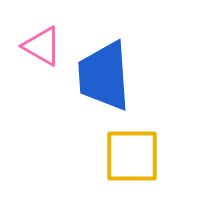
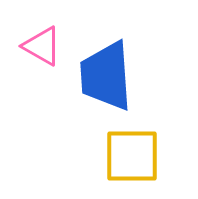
blue trapezoid: moved 2 px right
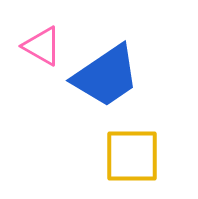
blue trapezoid: rotated 120 degrees counterclockwise
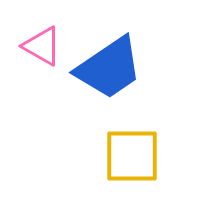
blue trapezoid: moved 3 px right, 8 px up
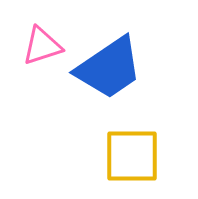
pink triangle: rotated 48 degrees counterclockwise
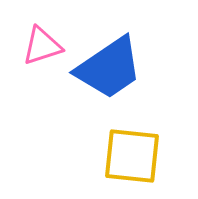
yellow square: rotated 6 degrees clockwise
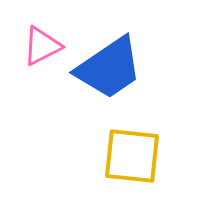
pink triangle: rotated 9 degrees counterclockwise
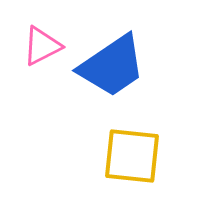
blue trapezoid: moved 3 px right, 2 px up
